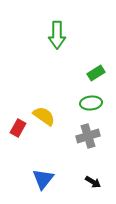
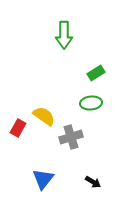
green arrow: moved 7 px right
gray cross: moved 17 px left, 1 px down
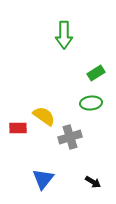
red rectangle: rotated 60 degrees clockwise
gray cross: moved 1 px left
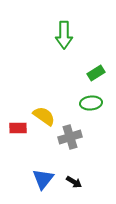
black arrow: moved 19 px left
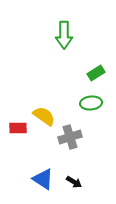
blue triangle: rotated 35 degrees counterclockwise
